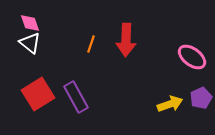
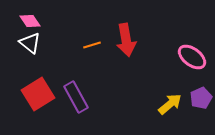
pink diamond: moved 2 px up; rotated 15 degrees counterclockwise
red arrow: rotated 12 degrees counterclockwise
orange line: moved 1 px right, 1 px down; rotated 54 degrees clockwise
yellow arrow: rotated 20 degrees counterclockwise
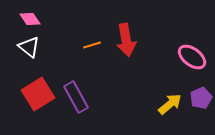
pink diamond: moved 2 px up
white triangle: moved 1 px left, 4 px down
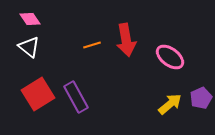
pink ellipse: moved 22 px left
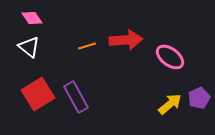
pink diamond: moved 2 px right, 1 px up
red arrow: rotated 84 degrees counterclockwise
orange line: moved 5 px left, 1 px down
purple pentagon: moved 2 px left
